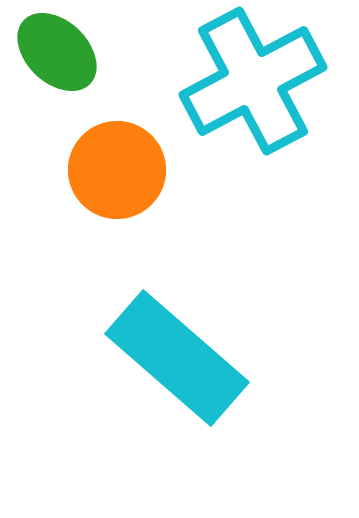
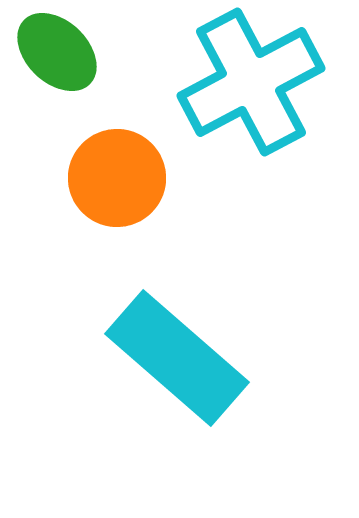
cyan cross: moved 2 px left, 1 px down
orange circle: moved 8 px down
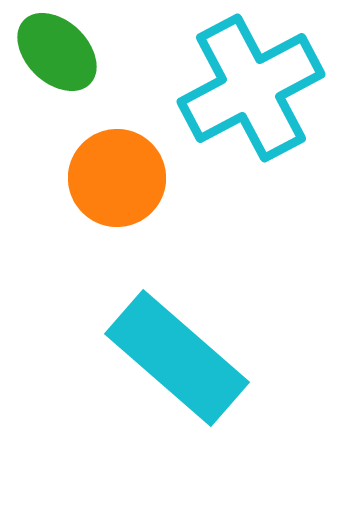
cyan cross: moved 6 px down
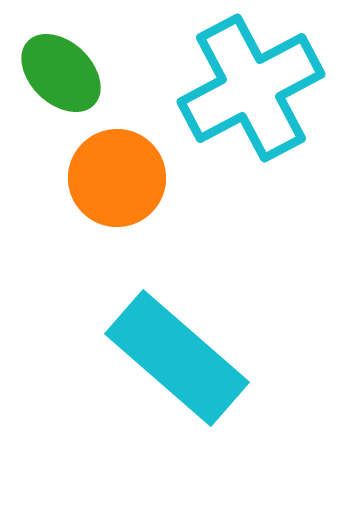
green ellipse: moved 4 px right, 21 px down
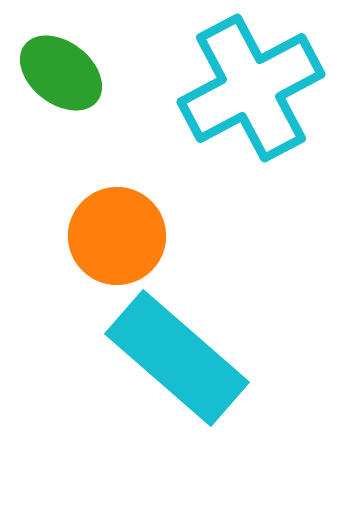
green ellipse: rotated 6 degrees counterclockwise
orange circle: moved 58 px down
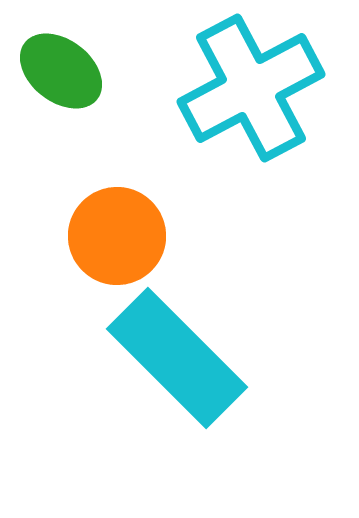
green ellipse: moved 2 px up
cyan rectangle: rotated 4 degrees clockwise
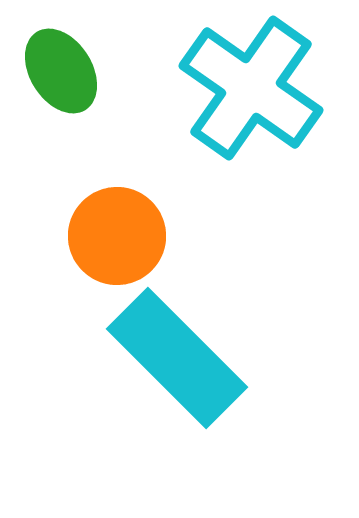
green ellipse: rotated 20 degrees clockwise
cyan cross: rotated 27 degrees counterclockwise
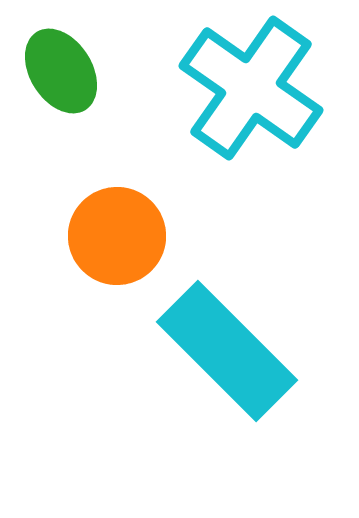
cyan rectangle: moved 50 px right, 7 px up
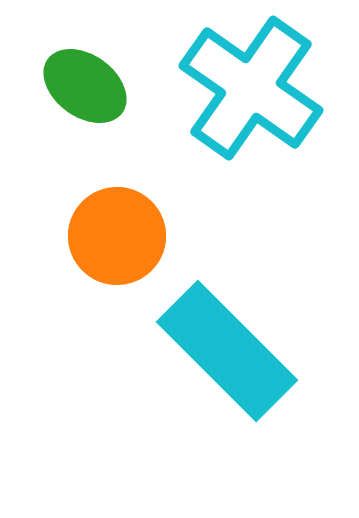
green ellipse: moved 24 px right, 15 px down; rotated 22 degrees counterclockwise
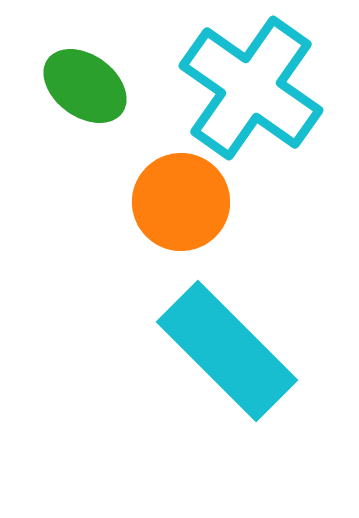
orange circle: moved 64 px right, 34 px up
